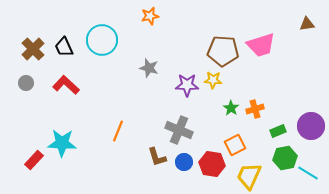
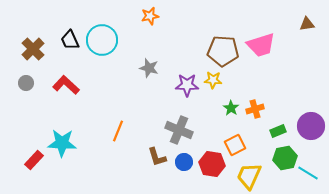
black trapezoid: moved 6 px right, 7 px up
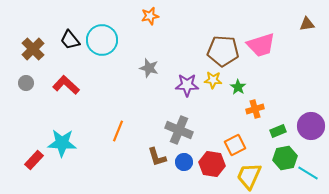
black trapezoid: rotated 15 degrees counterclockwise
green star: moved 7 px right, 21 px up
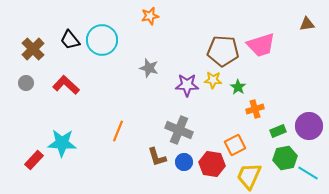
purple circle: moved 2 px left
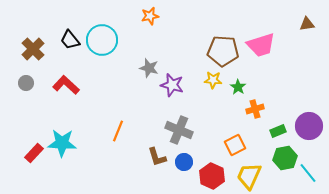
purple star: moved 15 px left; rotated 15 degrees clockwise
red rectangle: moved 7 px up
red hexagon: moved 12 px down; rotated 15 degrees clockwise
cyan line: rotated 20 degrees clockwise
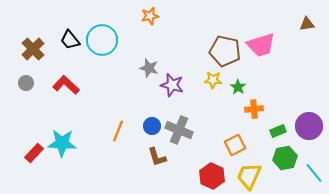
brown pentagon: moved 2 px right; rotated 8 degrees clockwise
orange cross: moved 1 px left; rotated 12 degrees clockwise
blue circle: moved 32 px left, 36 px up
cyan line: moved 6 px right
